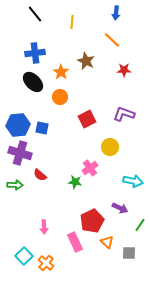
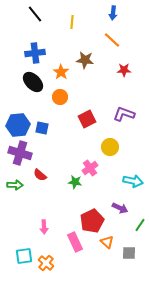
blue arrow: moved 3 px left
brown star: moved 1 px left, 1 px up; rotated 18 degrees counterclockwise
cyan square: rotated 36 degrees clockwise
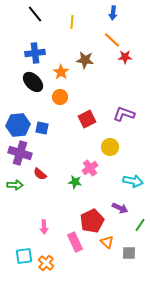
red star: moved 1 px right, 13 px up
red semicircle: moved 1 px up
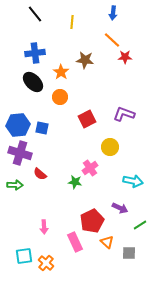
green line: rotated 24 degrees clockwise
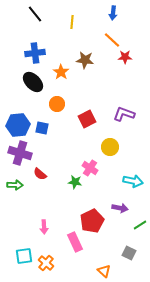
orange circle: moved 3 px left, 7 px down
pink cross: rotated 21 degrees counterclockwise
purple arrow: rotated 14 degrees counterclockwise
orange triangle: moved 3 px left, 29 px down
gray square: rotated 24 degrees clockwise
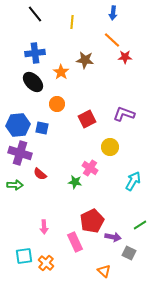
cyan arrow: rotated 72 degrees counterclockwise
purple arrow: moved 7 px left, 29 px down
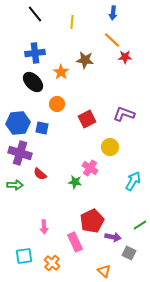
blue hexagon: moved 2 px up
orange cross: moved 6 px right
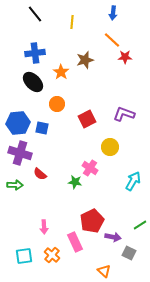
brown star: rotated 24 degrees counterclockwise
orange cross: moved 8 px up
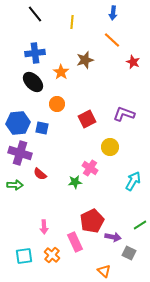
red star: moved 8 px right, 5 px down; rotated 24 degrees clockwise
green star: rotated 16 degrees counterclockwise
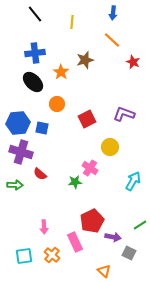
purple cross: moved 1 px right, 1 px up
